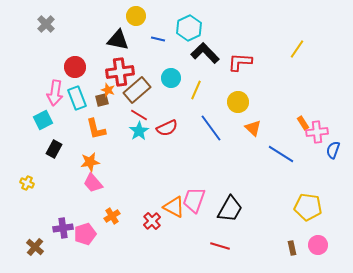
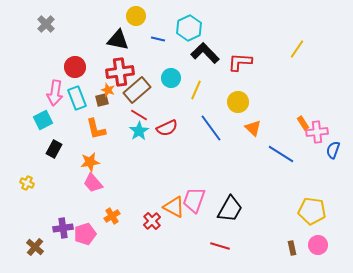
yellow pentagon at (308, 207): moved 4 px right, 4 px down
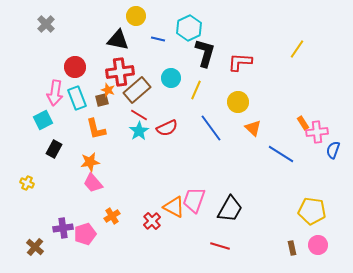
black L-shape at (205, 53): rotated 60 degrees clockwise
